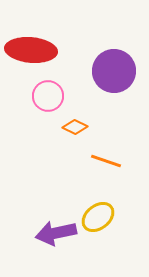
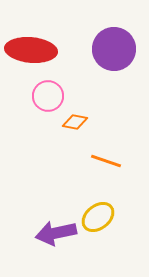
purple circle: moved 22 px up
orange diamond: moved 5 px up; rotated 15 degrees counterclockwise
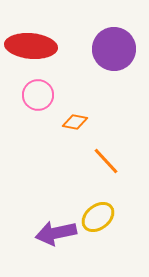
red ellipse: moved 4 px up
pink circle: moved 10 px left, 1 px up
orange line: rotated 28 degrees clockwise
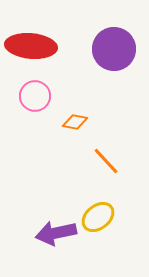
pink circle: moved 3 px left, 1 px down
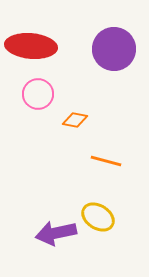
pink circle: moved 3 px right, 2 px up
orange diamond: moved 2 px up
orange line: rotated 32 degrees counterclockwise
yellow ellipse: rotated 72 degrees clockwise
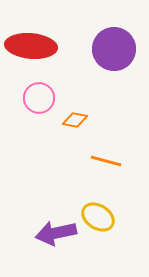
pink circle: moved 1 px right, 4 px down
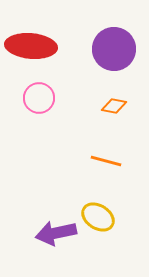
orange diamond: moved 39 px right, 14 px up
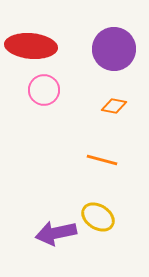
pink circle: moved 5 px right, 8 px up
orange line: moved 4 px left, 1 px up
